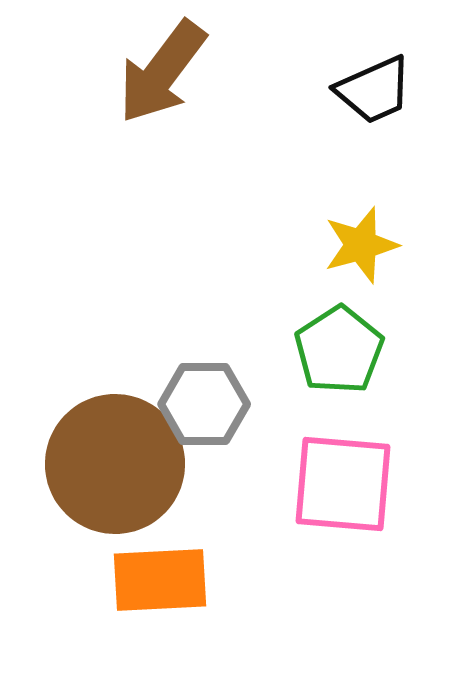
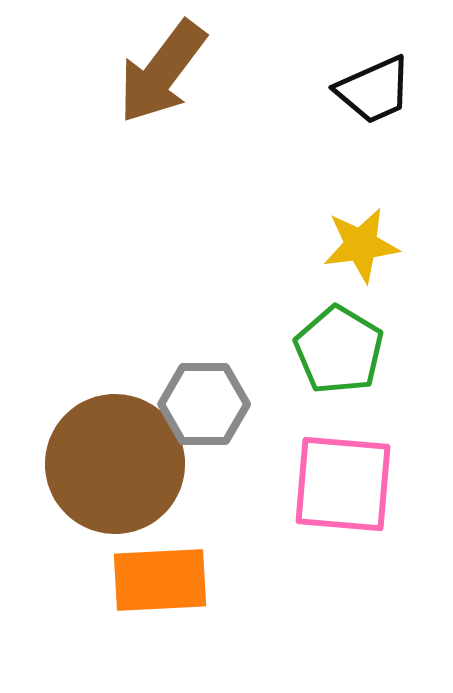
yellow star: rotated 8 degrees clockwise
green pentagon: rotated 8 degrees counterclockwise
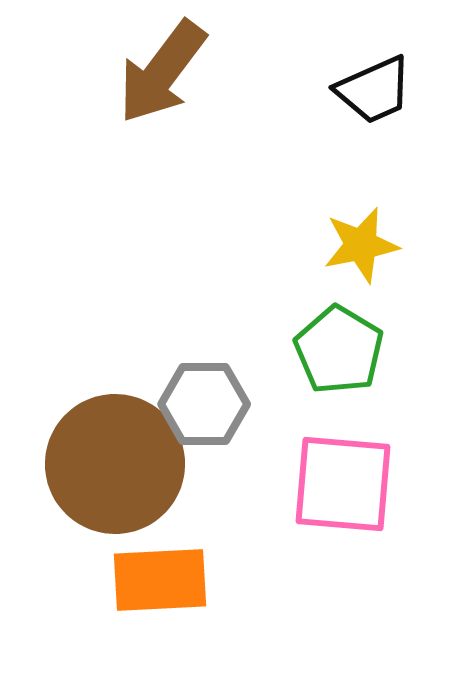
yellow star: rotated 4 degrees counterclockwise
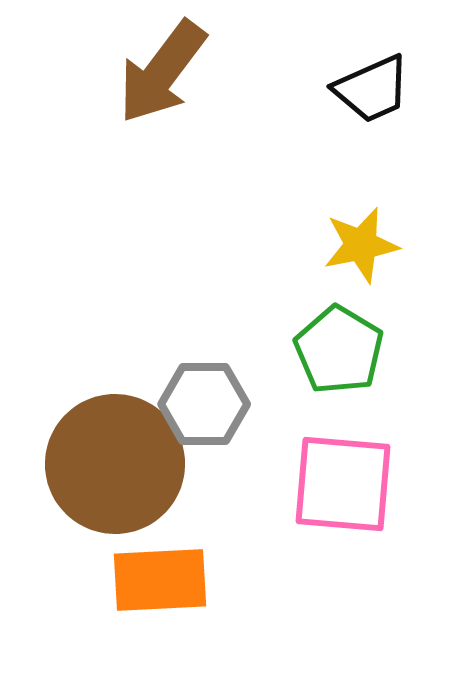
black trapezoid: moved 2 px left, 1 px up
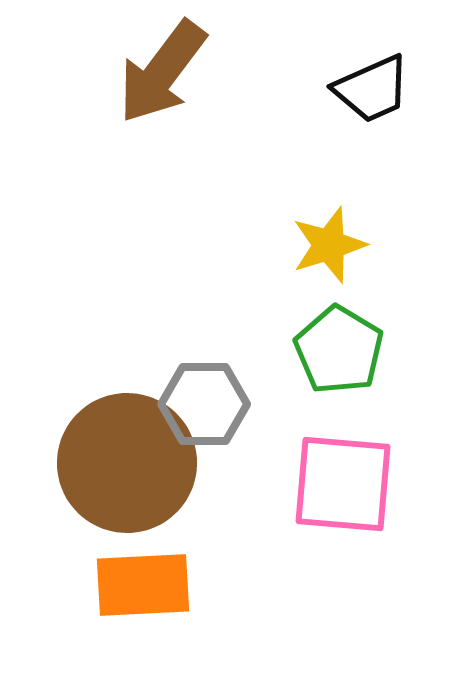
yellow star: moved 32 px left; rotated 6 degrees counterclockwise
brown circle: moved 12 px right, 1 px up
orange rectangle: moved 17 px left, 5 px down
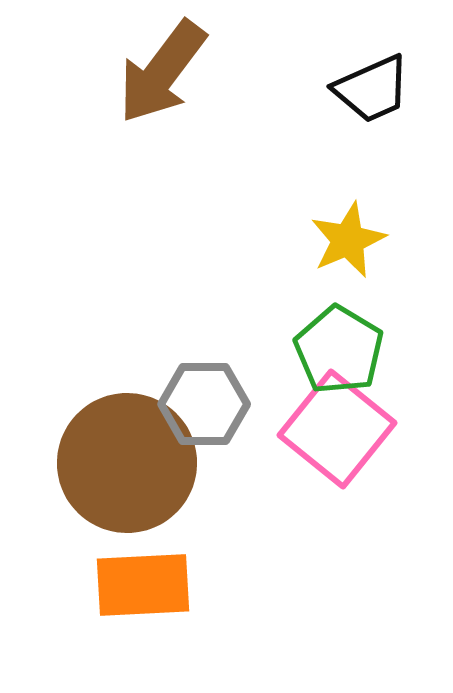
yellow star: moved 19 px right, 5 px up; rotated 6 degrees counterclockwise
pink square: moved 6 px left, 55 px up; rotated 34 degrees clockwise
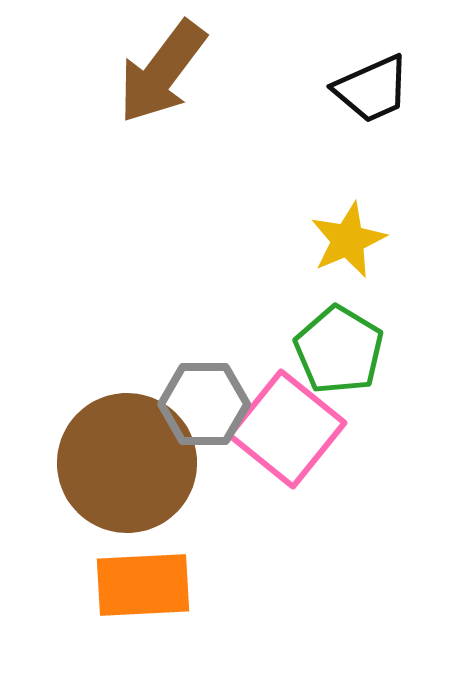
pink square: moved 50 px left
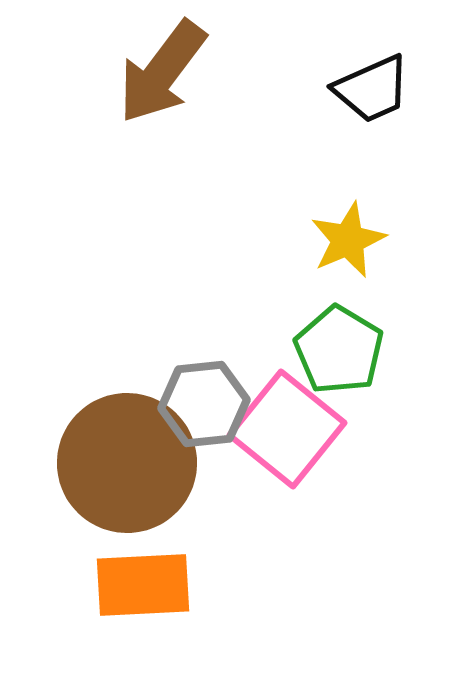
gray hexagon: rotated 6 degrees counterclockwise
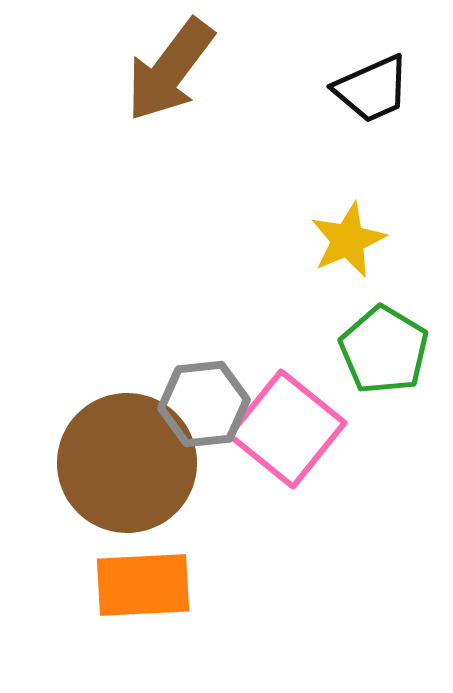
brown arrow: moved 8 px right, 2 px up
green pentagon: moved 45 px right
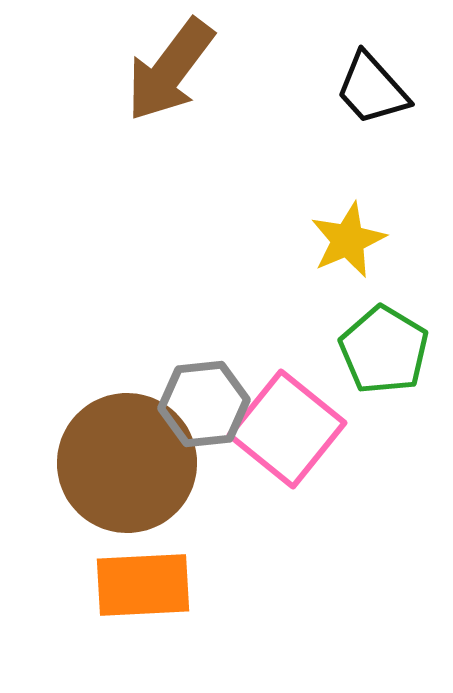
black trapezoid: rotated 72 degrees clockwise
